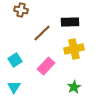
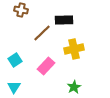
black rectangle: moved 6 px left, 2 px up
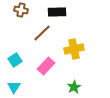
black rectangle: moved 7 px left, 8 px up
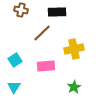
pink rectangle: rotated 42 degrees clockwise
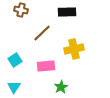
black rectangle: moved 10 px right
green star: moved 13 px left
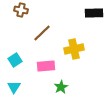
black rectangle: moved 27 px right, 1 px down
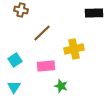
green star: moved 1 px up; rotated 24 degrees counterclockwise
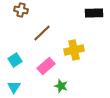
yellow cross: moved 1 px down
pink rectangle: rotated 36 degrees counterclockwise
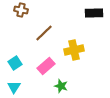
brown line: moved 2 px right
cyan square: moved 3 px down
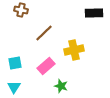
cyan square: rotated 24 degrees clockwise
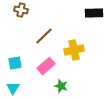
brown line: moved 3 px down
cyan triangle: moved 1 px left, 1 px down
